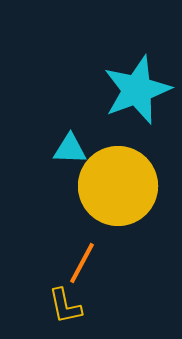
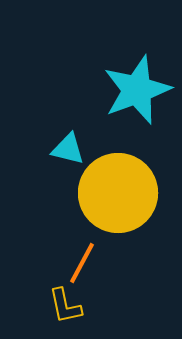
cyan triangle: moved 2 px left; rotated 12 degrees clockwise
yellow circle: moved 7 px down
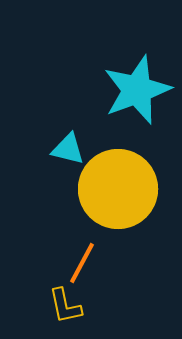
yellow circle: moved 4 px up
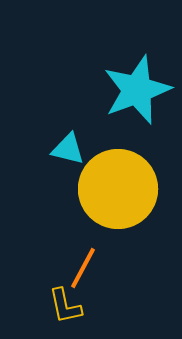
orange line: moved 1 px right, 5 px down
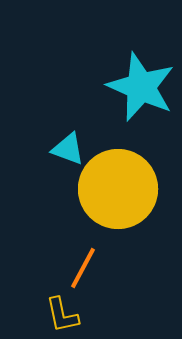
cyan star: moved 4 px right, 3 px up; rotated 28 degrees counterclockwise
cyan triangle: rotated 6 degrees clockwise
yellow L-shape: moved 3 px left, 9 px down
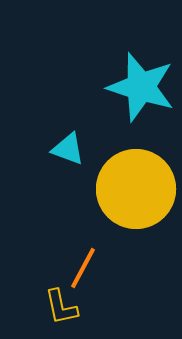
cyan star: rotated 6 degrees counterclockwise
yellow circle: moved 18 px right
yellow L-shape: moved 1 px left, 8 px up
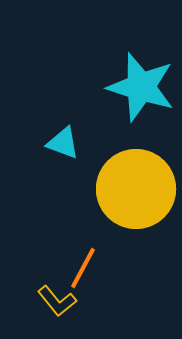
cyan triangle: moved 5 px left, 6 px up
yellow L-shape: moved 4 px left, 6 px up; rotated 27 degrees counterclockwise
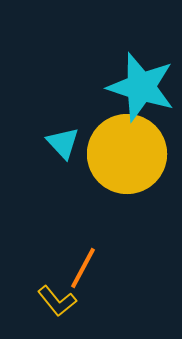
cyan triangle: rotated 27 degrees clockwise
yellow circle: moved 9 px left, 35 px up
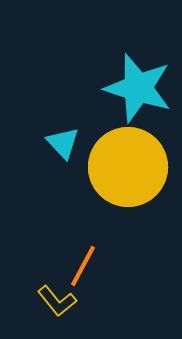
cyan star: moved 3 px left, 1 px down
yellow circle: moved 1 px right, 13 px down
orange line: moved 2 px up
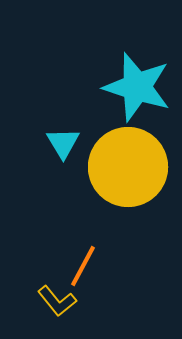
cyan star: moved 1 px left, 1 px up
cyan triangle: rotated 12 degrees clockwise
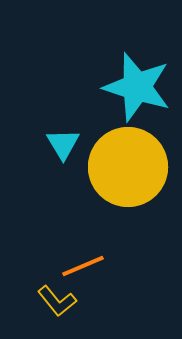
cyan triangle: moved 1 px down
orange line: rotated 39 degrees clockwise
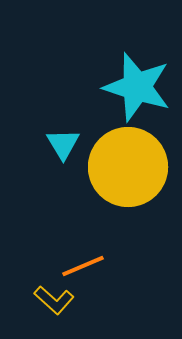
yellow L-shape: moved 3 px left, 1 px up; rotated 9 degrees counterclockwise
